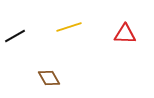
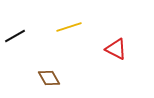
red triangle: moved 9 px left, 15 px down; rotated 25 degrees clockwise
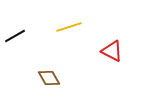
red triangle: moved 4 px left, 2 px down
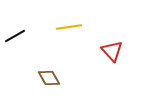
yellow line: rotated 10 degrees clockwise
red triangle: rotated 20 degrees clockwise
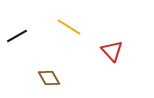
yellow line: rotated 40 degrees clockwise
black line: moved 2 px right
